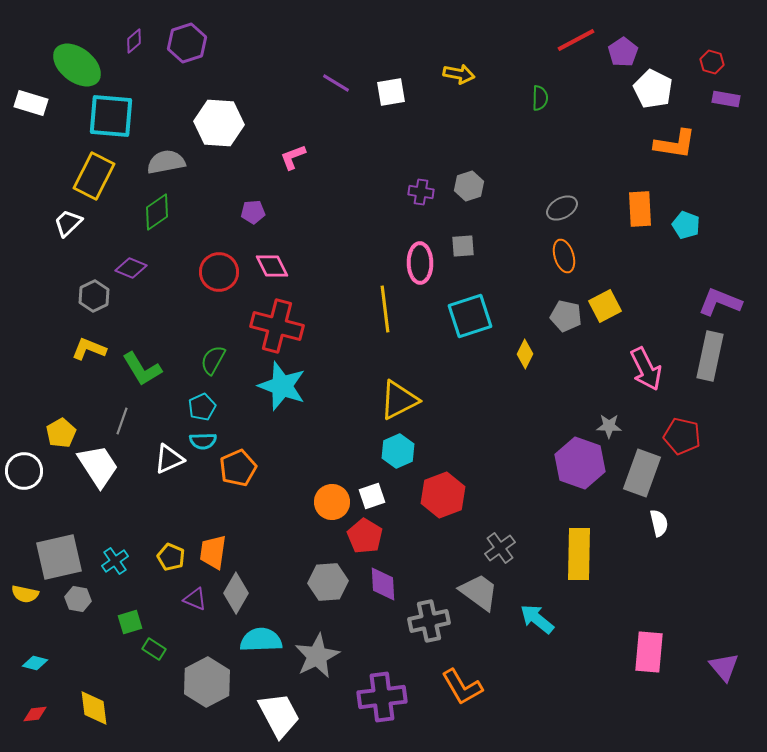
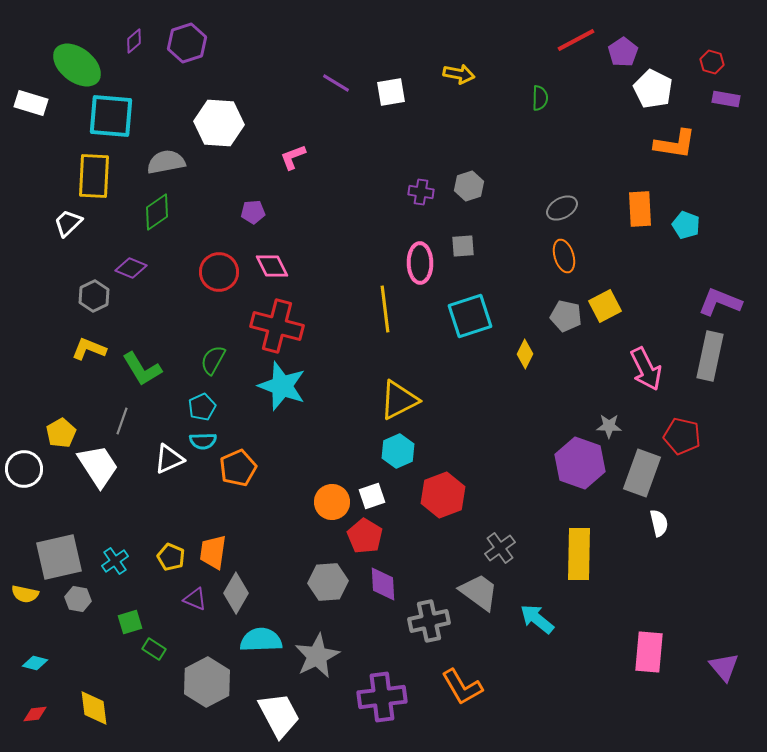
yellow rectangle at (94, 176): rotated 24 degrees counterclockwise
white circle at (24, 471): moved 2 px up
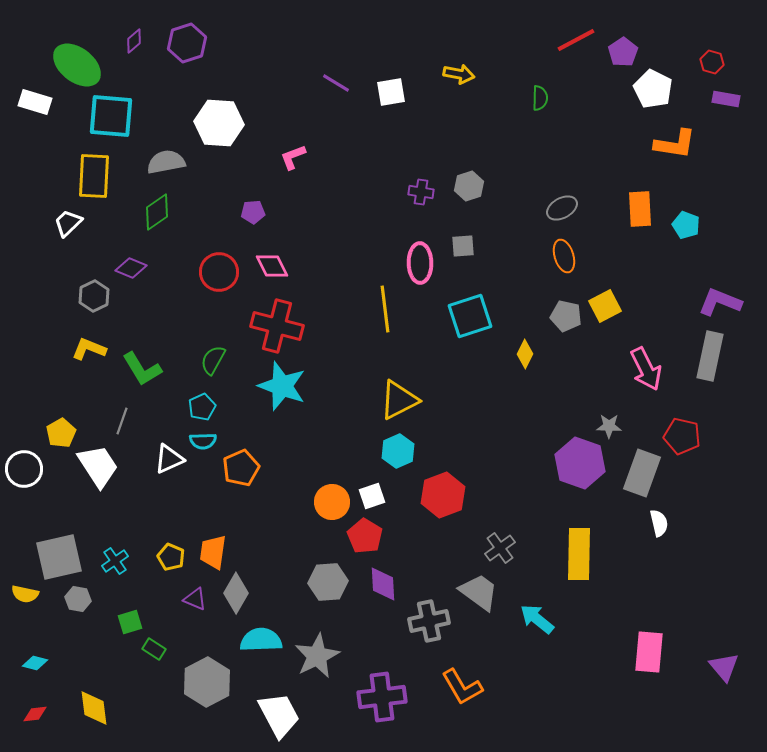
white rectangle at (31, 103): moved 4 px right, 1 px up
orange pentagon at (238, 468): moved 3 px right
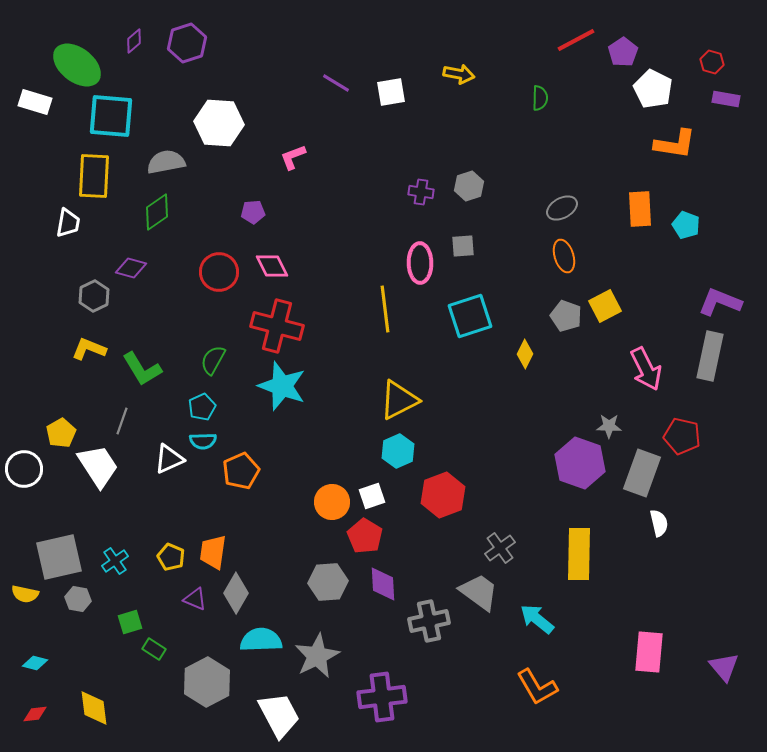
white trapezoid at (68, 223): rotated 144 degrees clockwise
purple diamond at (131, 268): rotated 8 degrees counterclockwise
gray pentagon at (566, 316): rotated 8 degrees clockwise
orange pentagon at (241, 468): moved 3 px down
orange L-shape at (462, 687): moved 75 px right
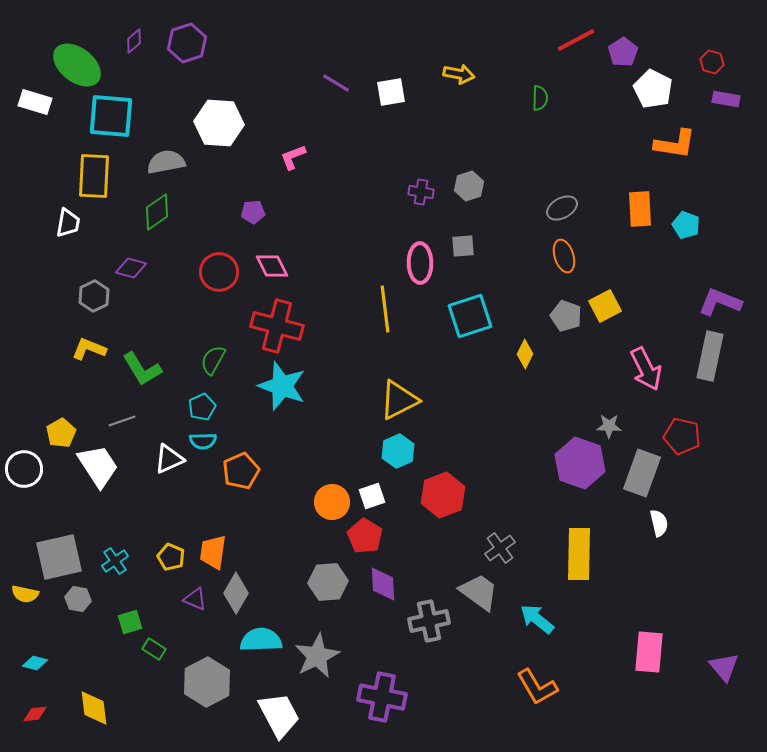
gray line at (122, 421): rotated 52 degrees clockwise
purple cross at (382, 697): rotated 18 degrees clockwise
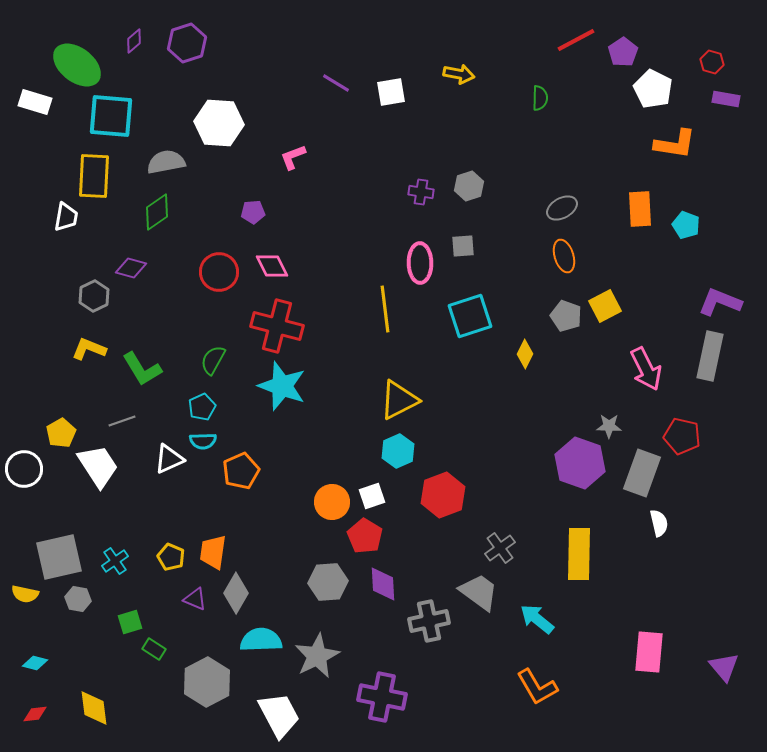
white trapezoid at (68, 223): moved 2 px left, 6 px up
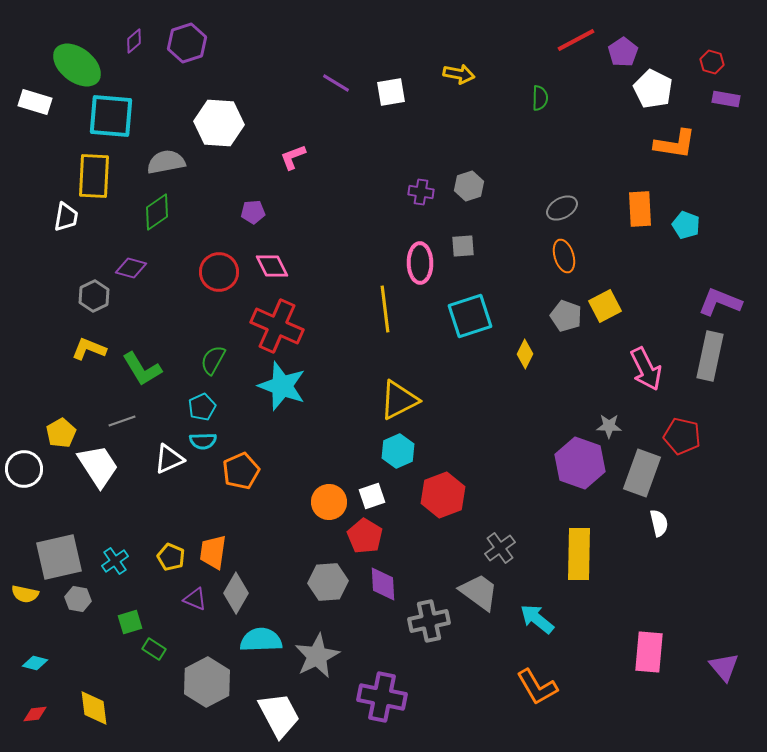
red cross at (277, 326): rotated 9 degrees clockwise
orange circle at (332, 502): moved 3 px left
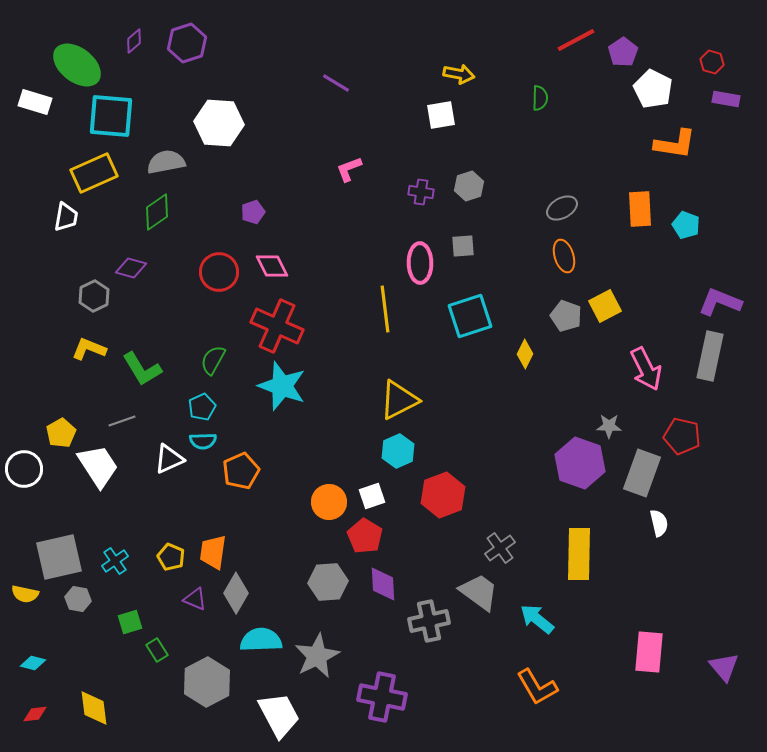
white square at (391, 92): moved 50 px right, 23 px down
pink L-shape at (293, 157): moved 56 px right, 12 px down
yellow rectangle at (94, 176): moved 3 px up; rotated 63 degrees clockwise
purple pentagon at (253, 212): rotated 15 degrees counterclockwise
green rectangle at (154, 649): moved 3 px right, 1 px down; rotated 25 degrees clockwise
cyan diamond at (35, 663): moved 2 px left
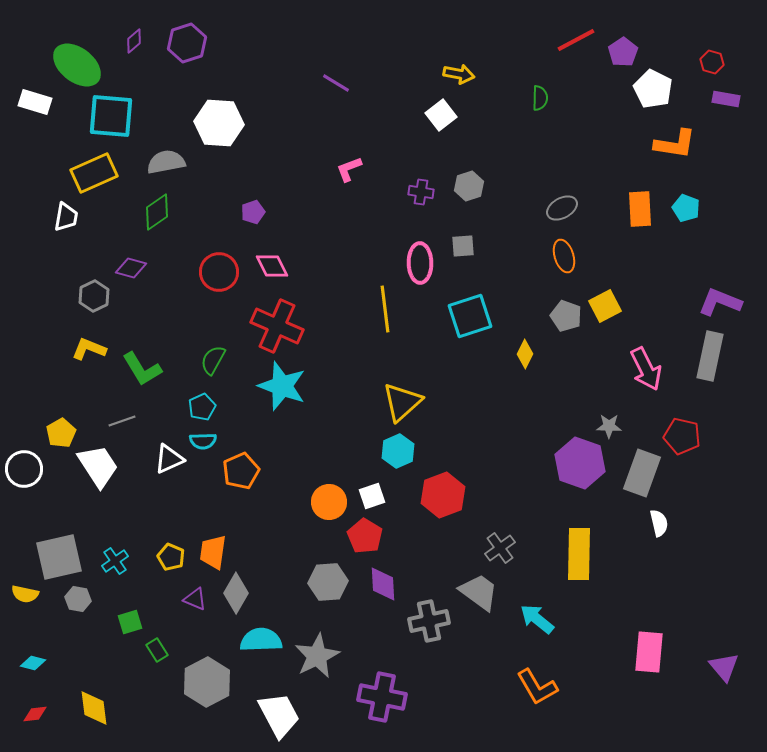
white square at (441, 115): rotated 28 degrees counterclockwise
cyan pentagon at (686, 225): moved 17 px up
yellow triangle at (399, 400): moved 3 px right, 2 px down; rotated 15 degrees counterclockwise
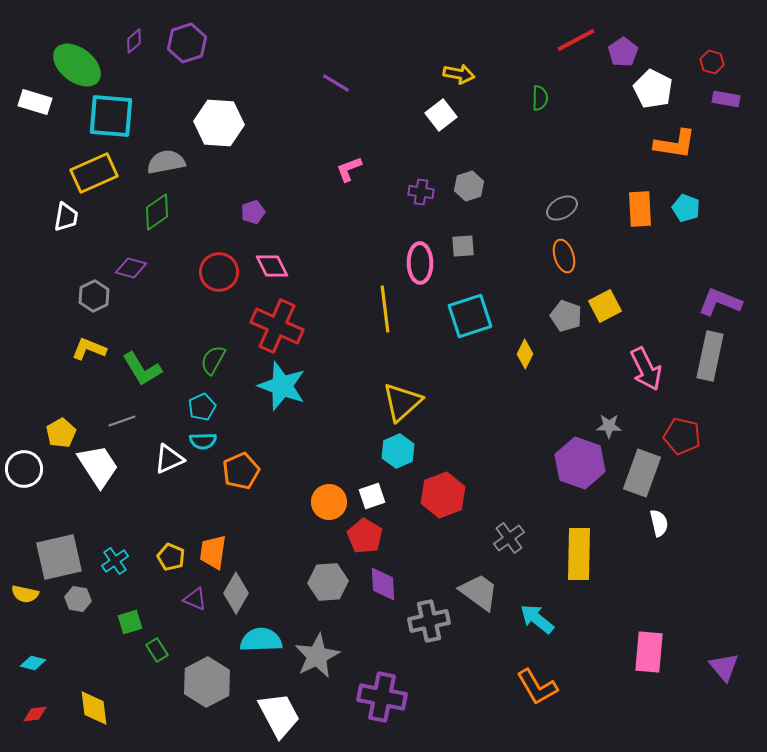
gray cross at (500, 548): moved 9 px right, 10 px up
